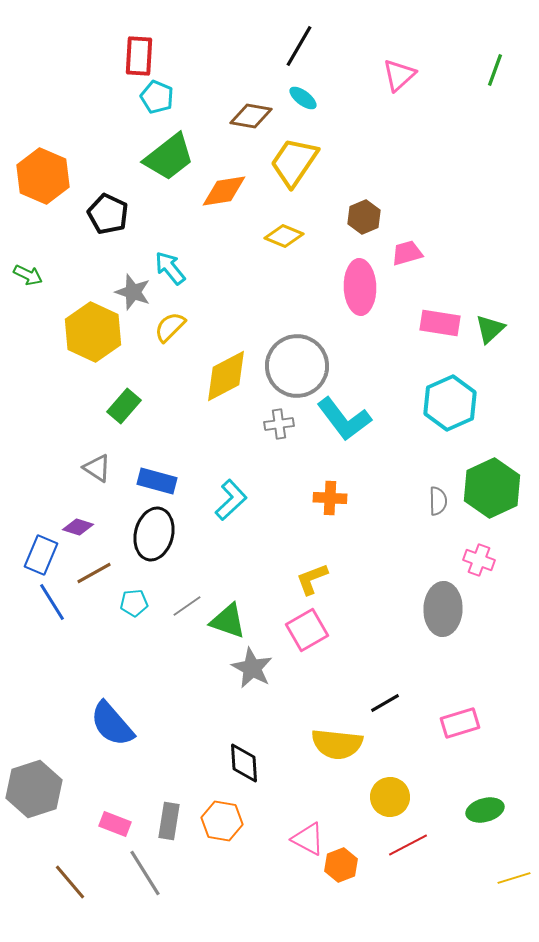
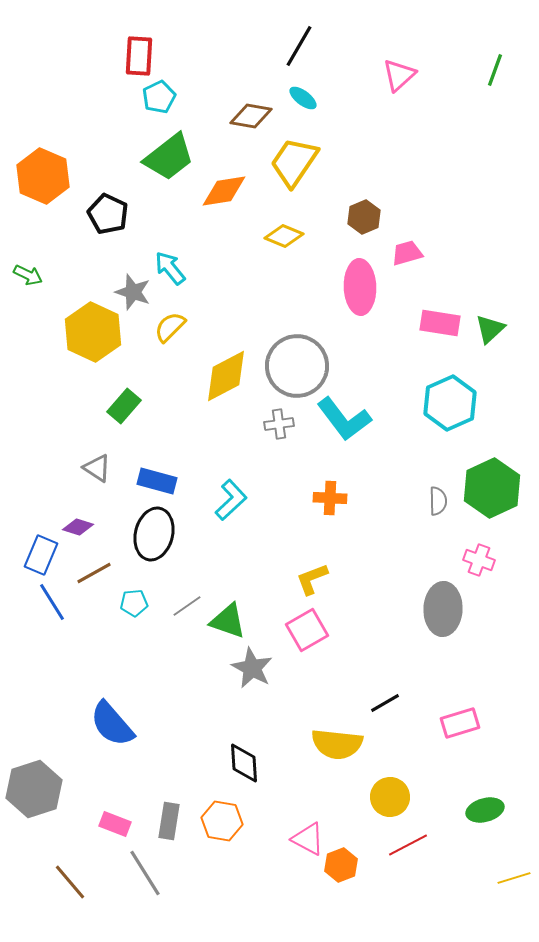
cyan pentagon at (157, 97): moved 2 px right; rotated 24 degrees clockwise
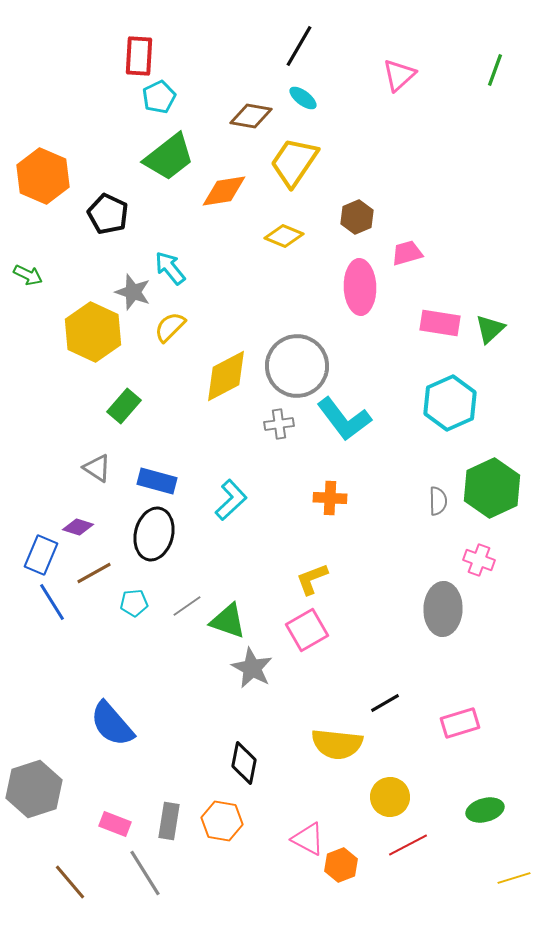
brown hexagon at (364, 217): moved 7 px left
black diamond at (244, 763): rotated 15 degrees clockwise
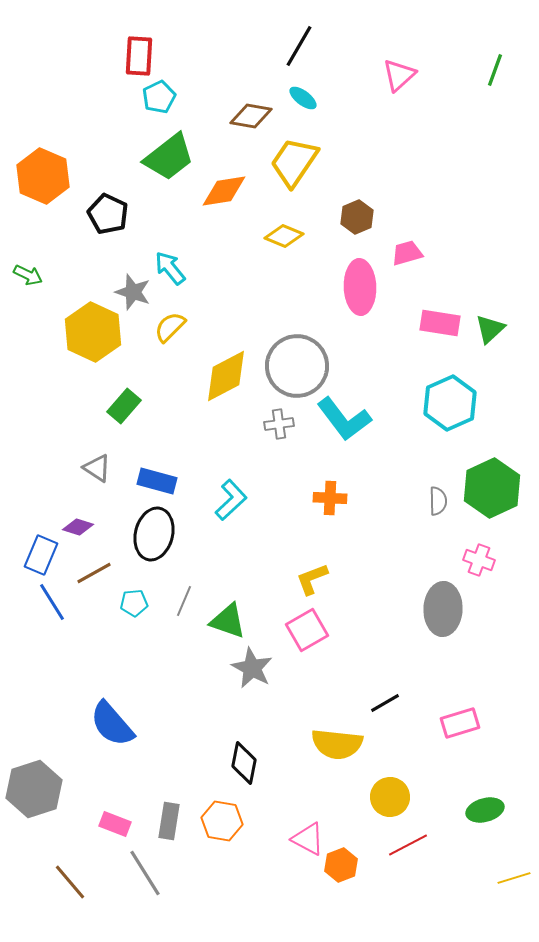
gray line at (187, 606): moved 3 px left, 5 px up; rotated 32 degrees counterclockwise
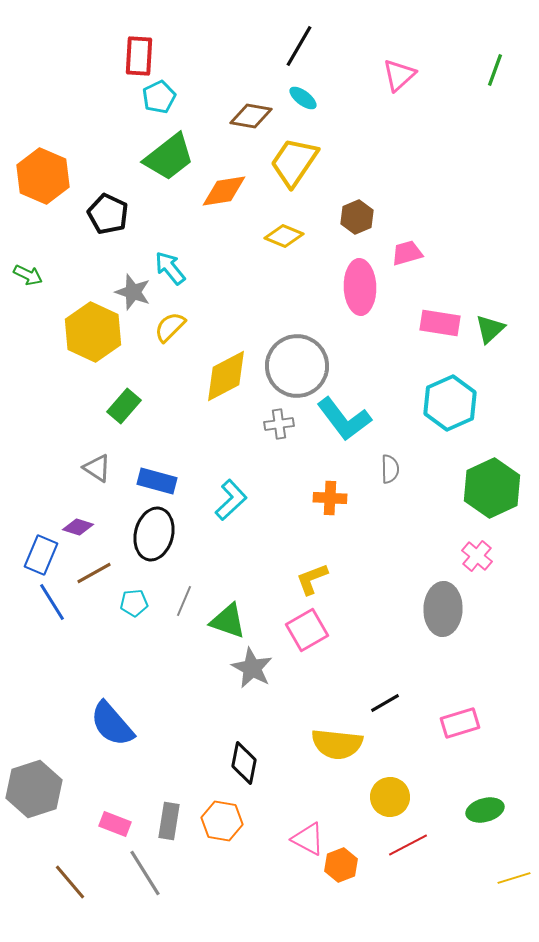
gray semicircle at (438, 501): moved 48 px left, 32 px up
pink cross at (479, 560): moved 2 px left, 4 px up; rotated 20 degrees clockwise
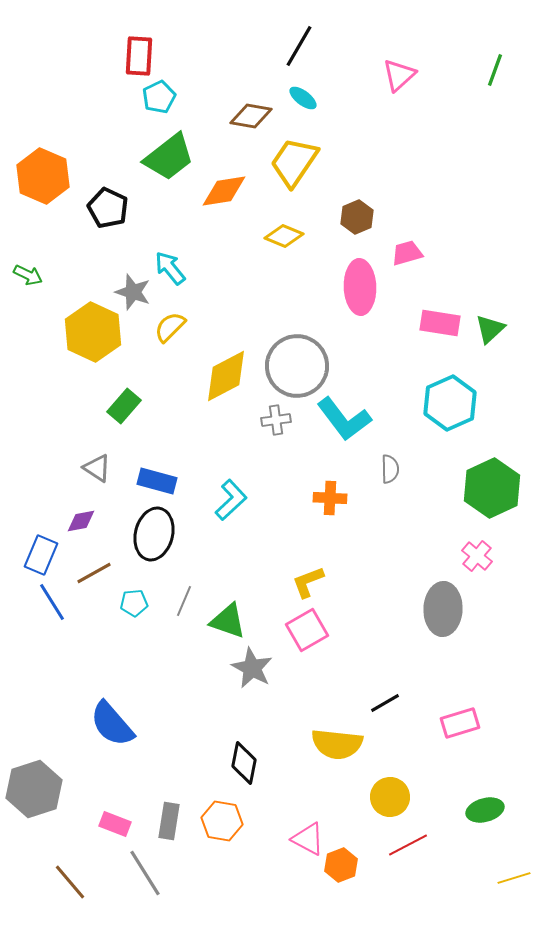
black pentagon at (108, 214): moved 6 px up
gray cross at (279, 424): moved 3 px left, 4 px up
purple diamond at (78, 527): moved 3 px right, 6 px up; rotated 28 degrees counterclockwise
yellow L-shape at (312, 579): moved 4 px left, 3 px down
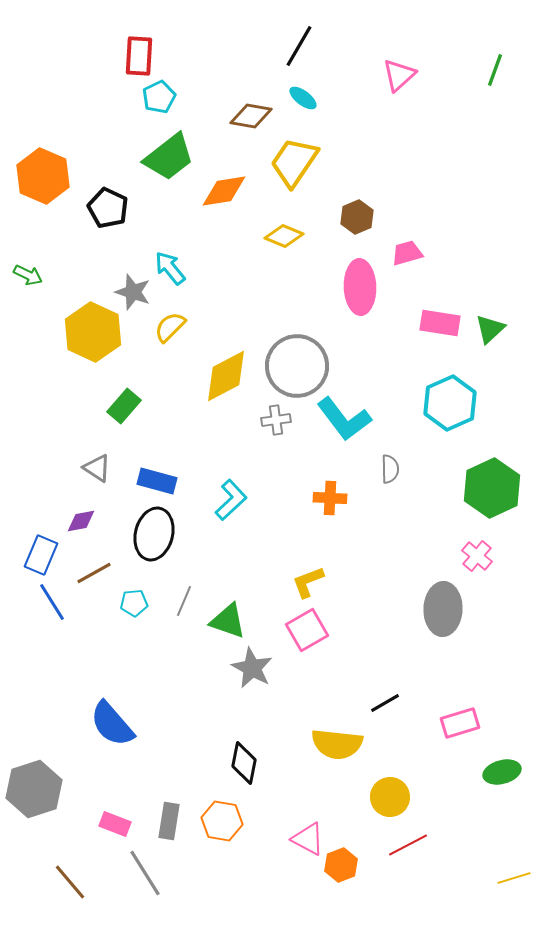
green ellipse at (485, 810): moved 17 px right, 38 px up
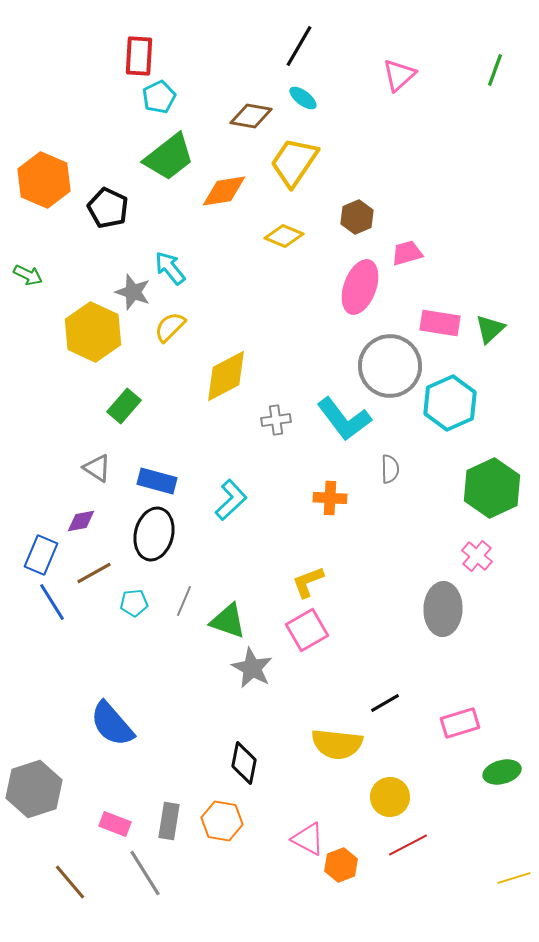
orange hexagon at (43, 176): moved 1 px right, 4 px down
pink ellipse at (360, 287): rotated 22 degrees clockwise
gray circle at (297, 366): moved 93 px right
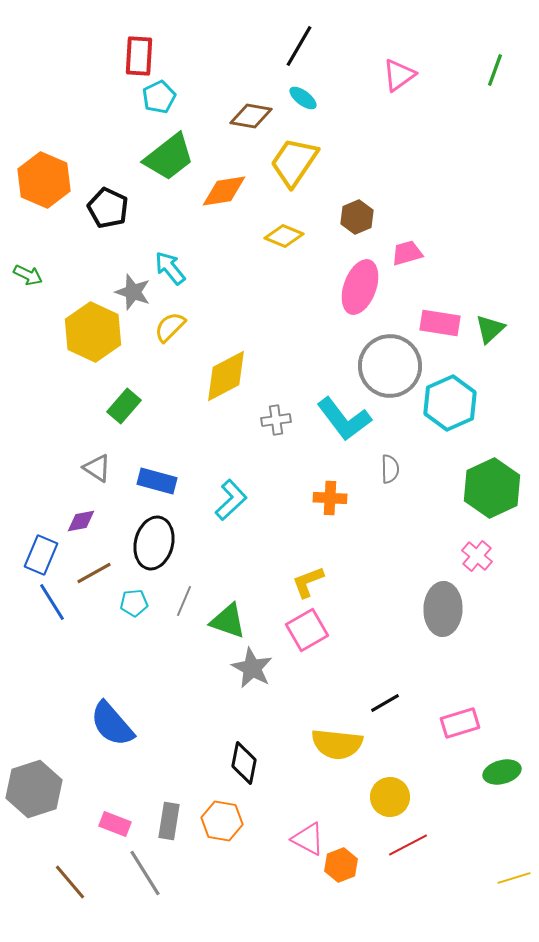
pink triangle at (399, 75): rotated 6 degrees clockwise
black ellipse at (154, 534): moved 9 px down
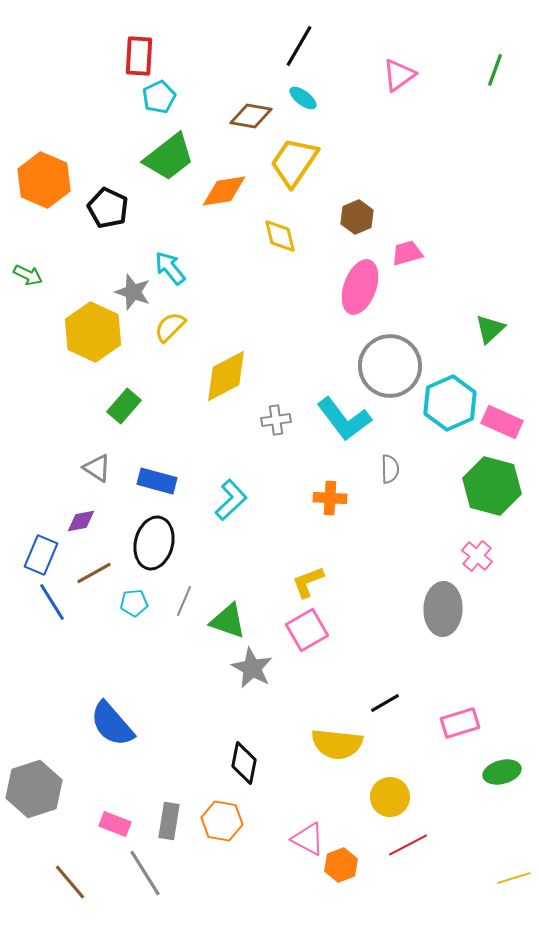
yellow diamond at (284, 236): moved 4 px left; rotated 54 degrees clockwise
pink rectangle at (440, 323): moved 62 px right, 99 px down; rotated 15 degrees clockwise
green hexagon at (492, 488): moved 2 px up; rotated 20 degrees counterclockwise
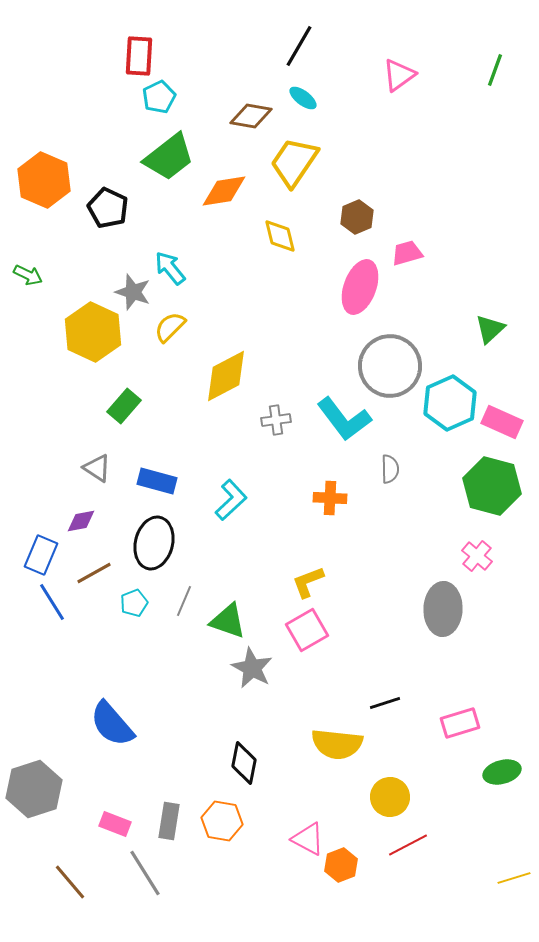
cyan pentagon at (134, 603): rotated 16 degrees counterclockwise
black line at (385, 703): rotated 12 degrees clockwise
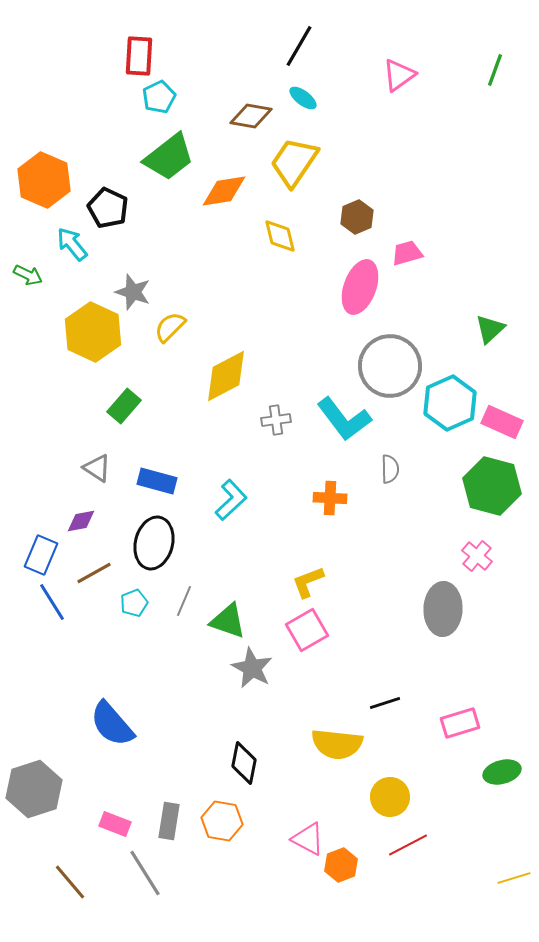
cyan arrow at (170, 268): moved 98 px left, 24 px up
